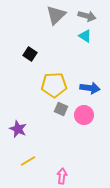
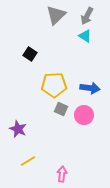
gray arrow: rotated 102 degrees clockwise
pink arrow: moved 2 px up
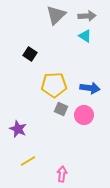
gray arrow: rotated 120 degrees counterclockwise
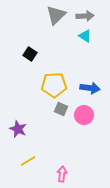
gray arrow: moved 2 px left
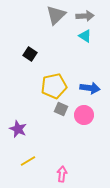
yellow pentagon: moved 1 px down; rotated 10 degrees counterclockwise
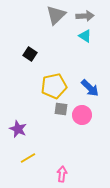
blue arrow: rotated 36 degrees clockwise
gray square: rotated 16 degrees counterclockwise
pink circle: moved 2 px left
yellow line: moved 3 px up
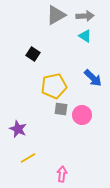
gray triangle: rotated 15 degrees clockwise
black square: moved 3 px right
blue arrow: moved 3 px right, 10 px up
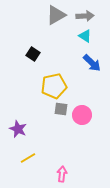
blue arrow: moved 1 px left, 15 px up
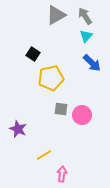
gray arrow: rotated 120 degrees counterclockwise
cyan triangle: moved 1 px right; rotated 40 degrees clockwise
yellow pentagon: moved 3 px left, 8 px up
yellow line: moved 16 px right, 3 px up
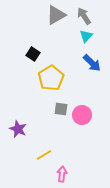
gray arrow: moved 1 px left
yellow pentagon: rotated 20 degrees counterclockwise
